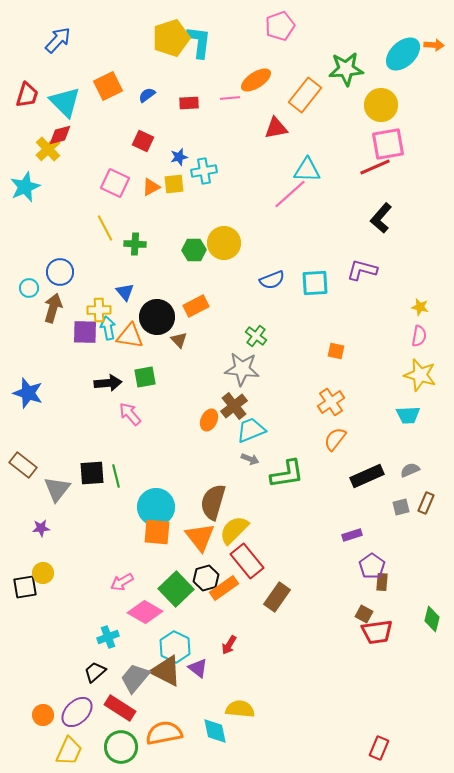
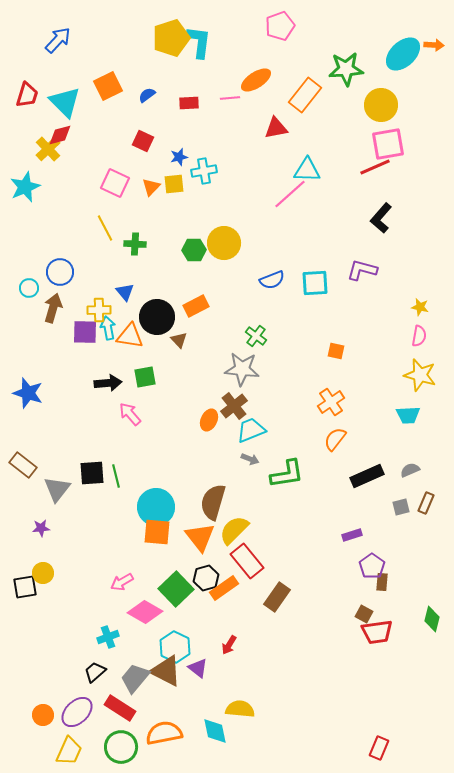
orange triangle at (151, 187): rotated 18 degrees counterclockwise
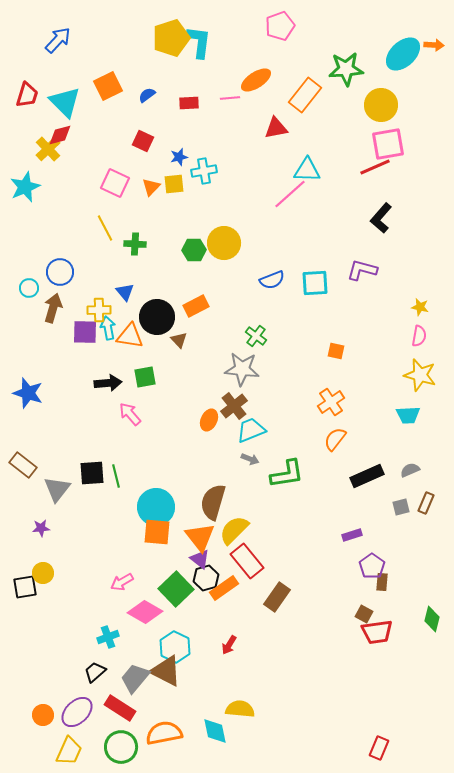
purple triangle at (198, 668): moved 2 px right, 109 px up
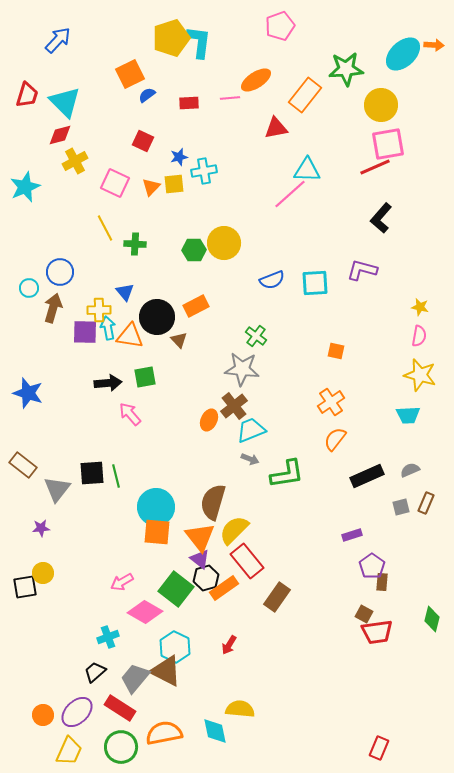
orange square at (108, 86): moved 22 px right, 12 px up
yellow cross at (48, 149): moved 27 px right, 12 px down; rotated 15 degrees clockwise
green square at (176, 589): rotated 8 degrees counterclockwise
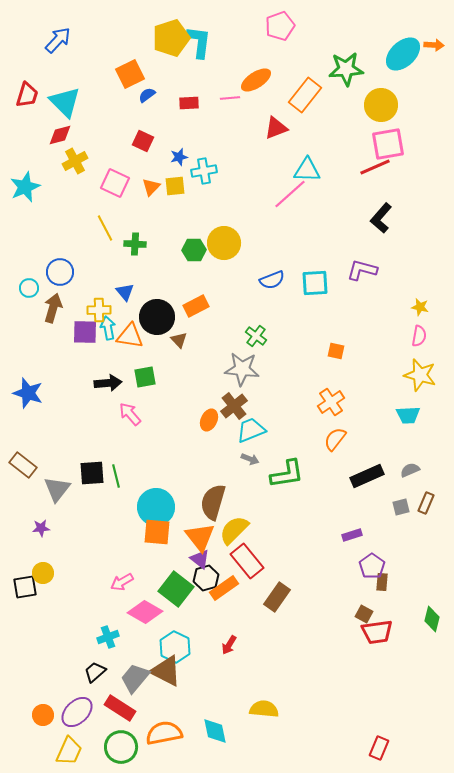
red triangle at (276, 128): rotated 10 degrees counterclockwise
yellow square at (174, 184): moved 1 px right, 2 px down
yellow semicircle at (240, 709): moved 24 px right
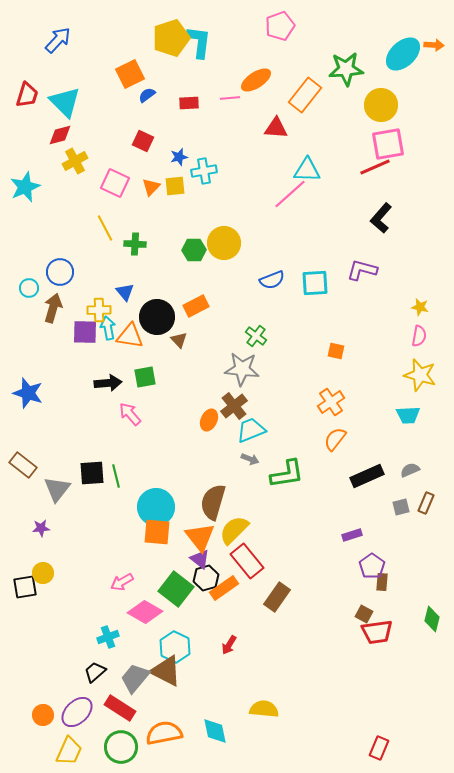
red triangle at (276, 128): rotated 25 degrees clockwise
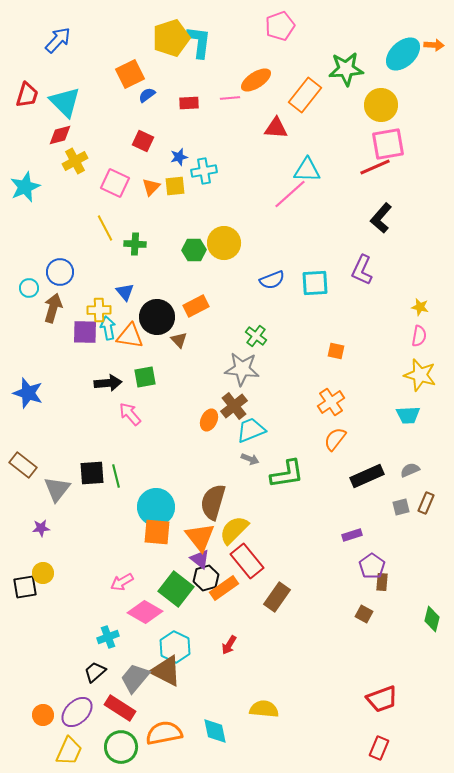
purple L-shape at (362, 270): rotated 80 degrees counterclockwise
red trapezoid at (377, 632): moved 5 px right, 67 px down; rotated 12 degrees counterclockwise
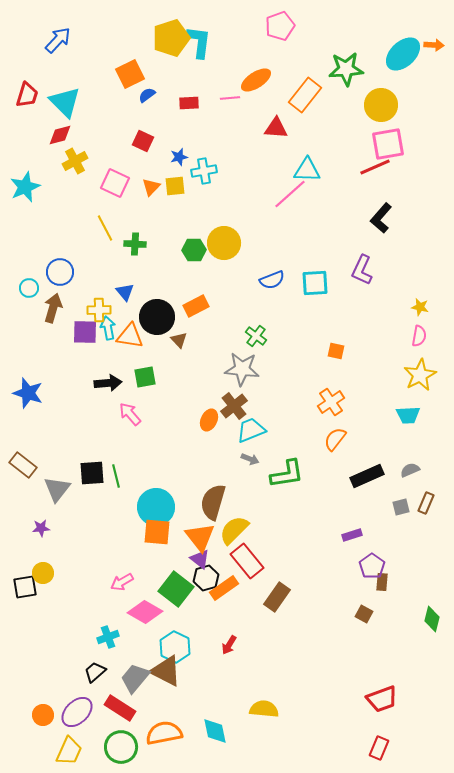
yellow star at (420, 375): rotated 28 degrees clockwise
